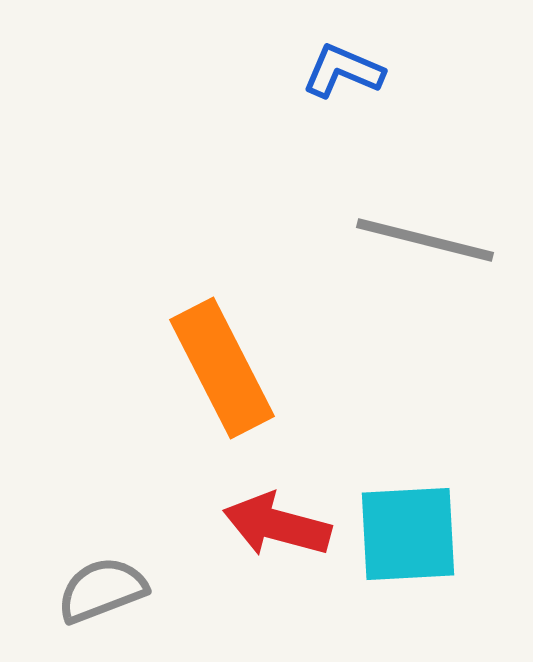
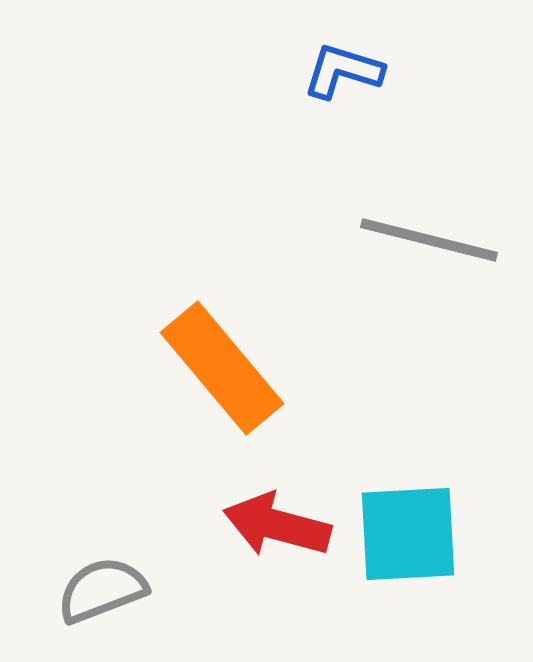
blue L-shape: rotated 6 degrees counterclockwise
gray line: moved 4 px right
orange rectangle: rotated 13 degrees counterclockwise
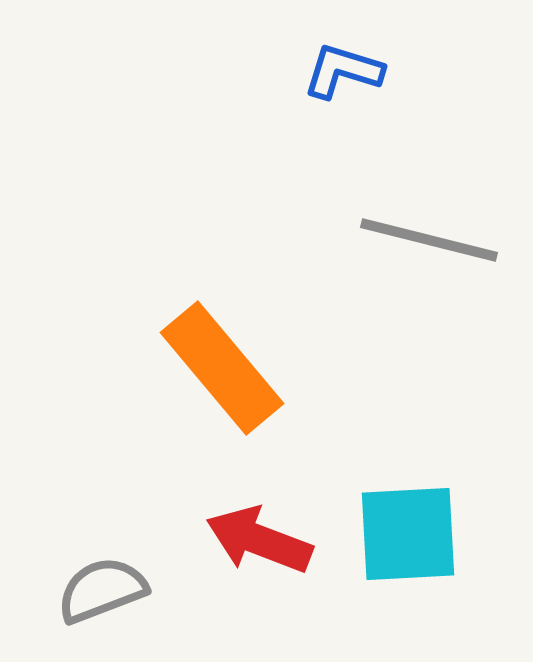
red arrow: moved 18 px left, 15 px down; rotated 6 degrees clockwise
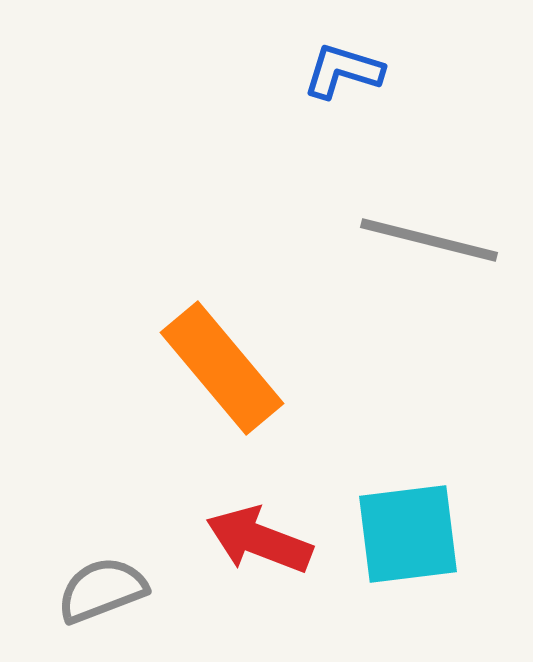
cyan square: rotated 4 degrees counterclockwise
